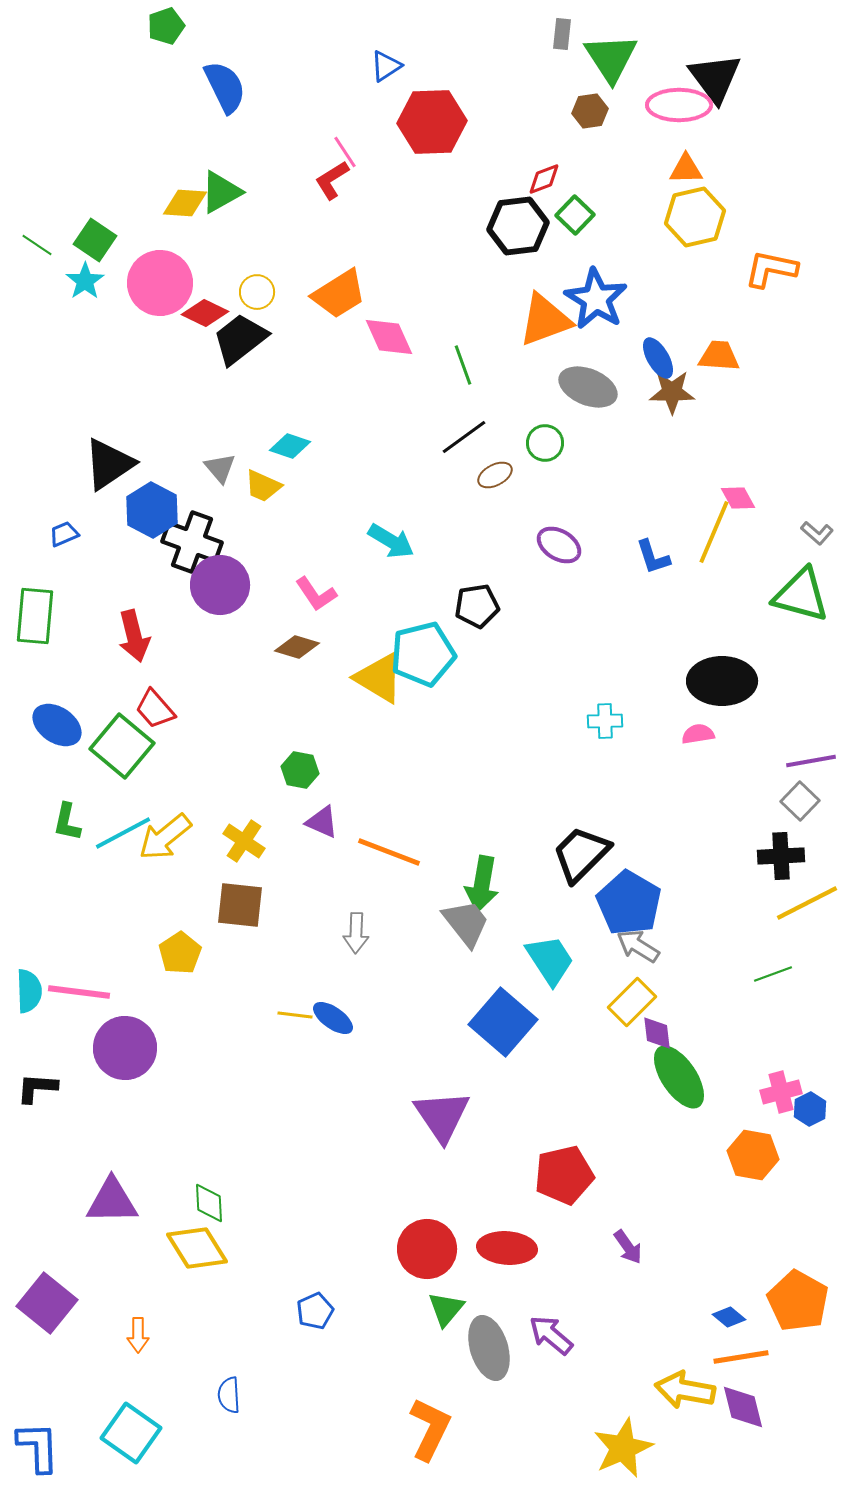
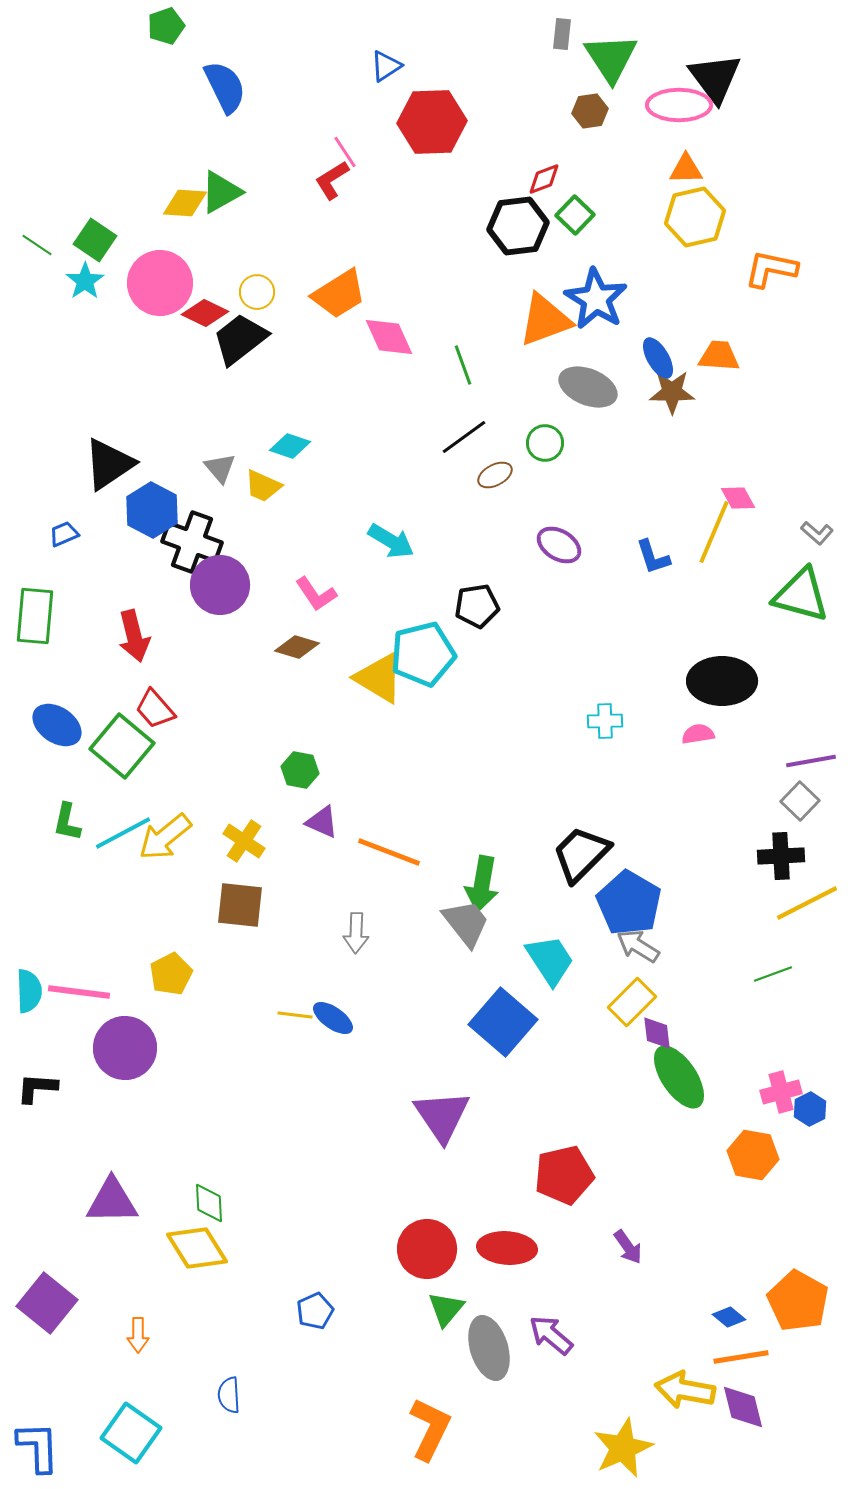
yellow pentagon at (180, 953): moved 9 px left, 21 px down; rotated 6 degrees clockwise
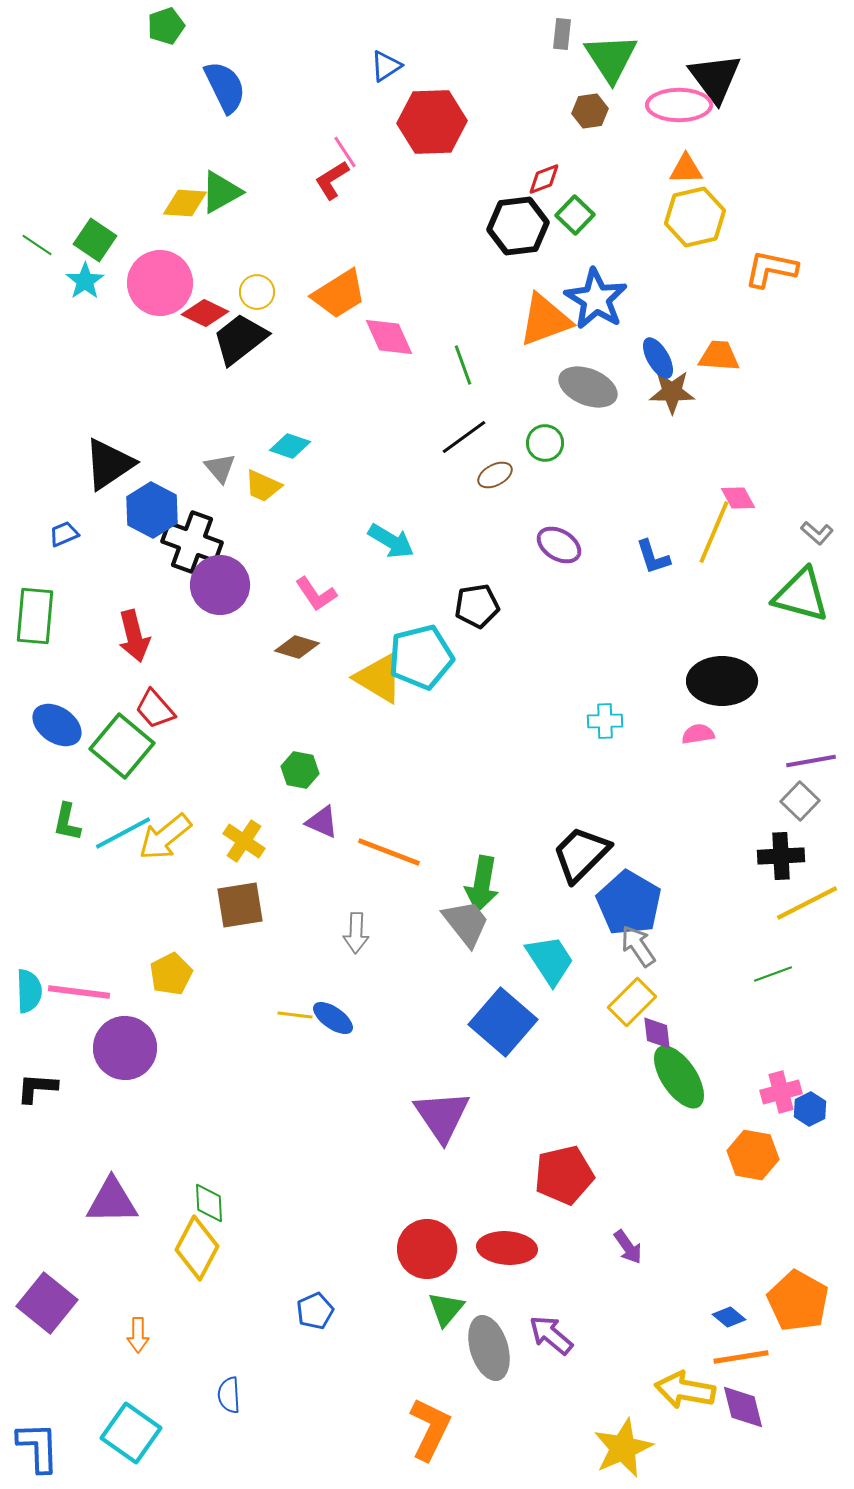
cyan pentagon at (423, 654): moved 2 px left, 3 px down
brown square at (240, 905): rotated 15 degrees counterclockwise
gray arrow at (638, 946): rotated 24 degrees clockwise
yellow diamond at (197, 1248): rotated 60 degrees clockwise
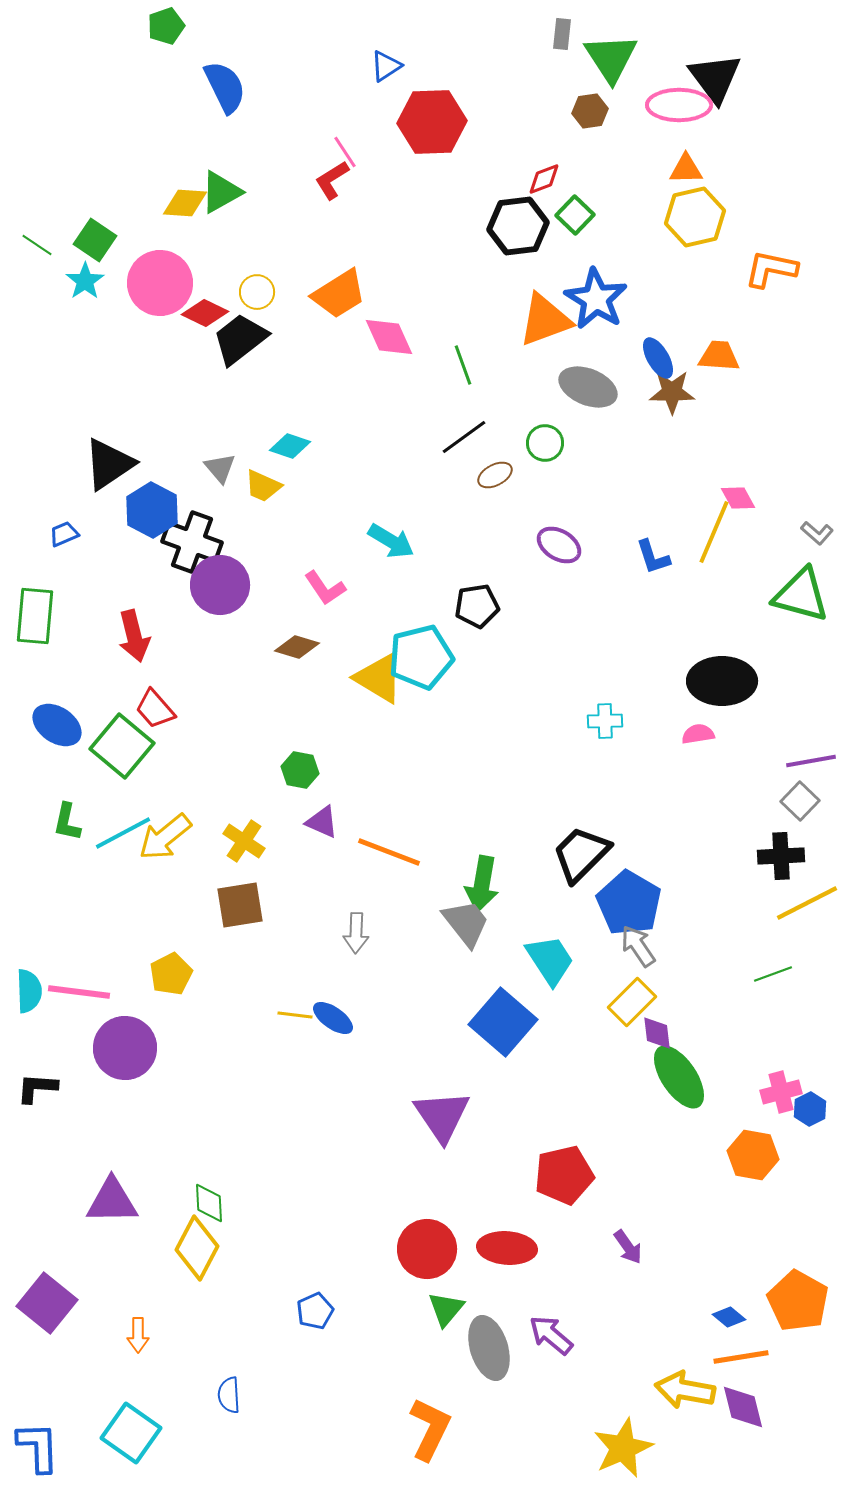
pink L-shape at (316, 594): moved 9 px right, 6 px up
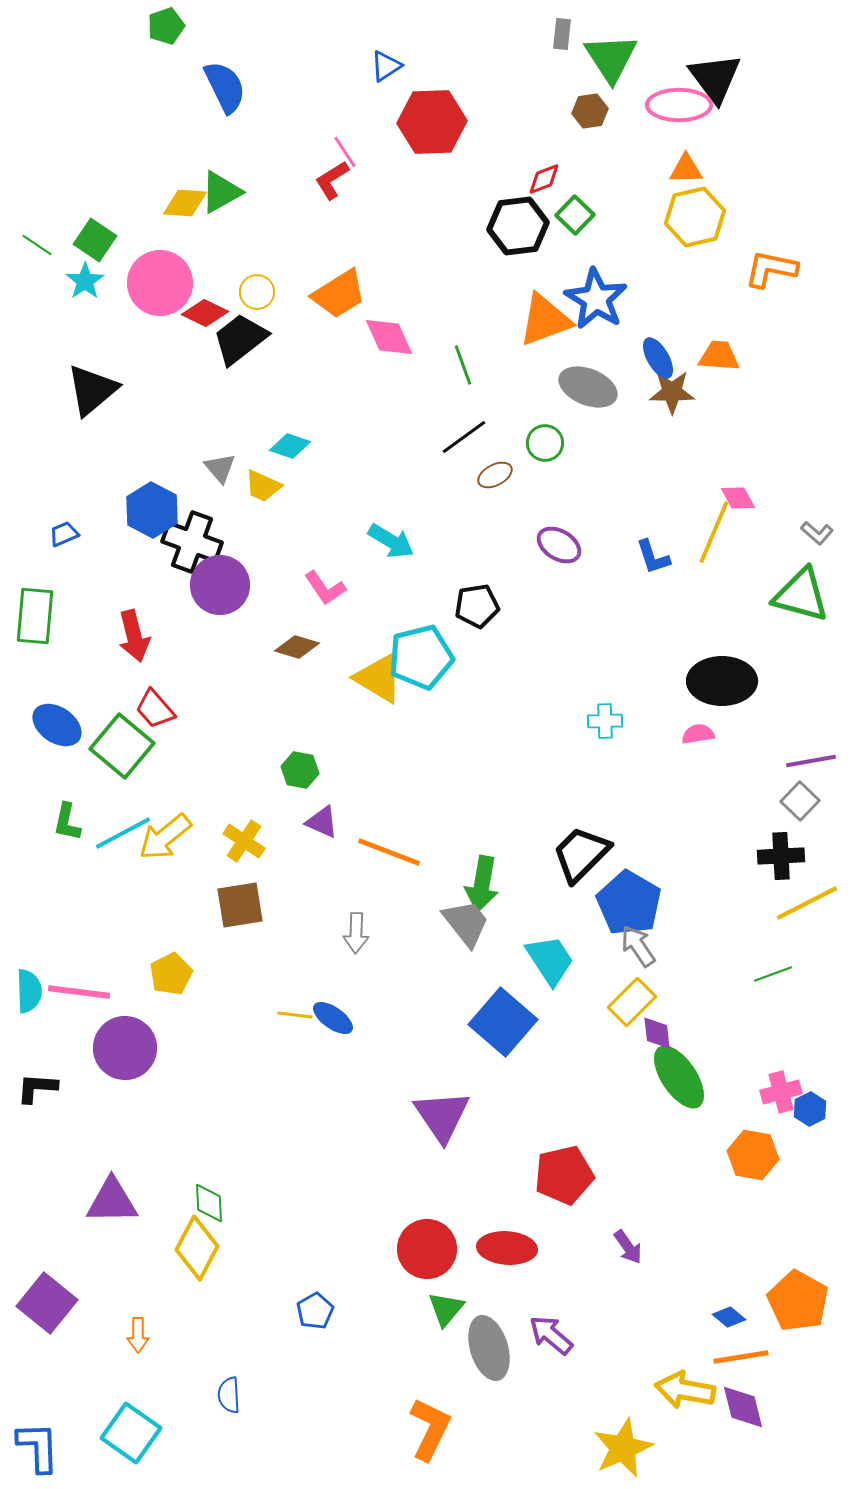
black triangle at (109, 464): moved 17 px left, 74 px up; rotated 6 degrees counterclockwise
blue pentagon at (315, 1311): rotated 6 degrees counterclockwise
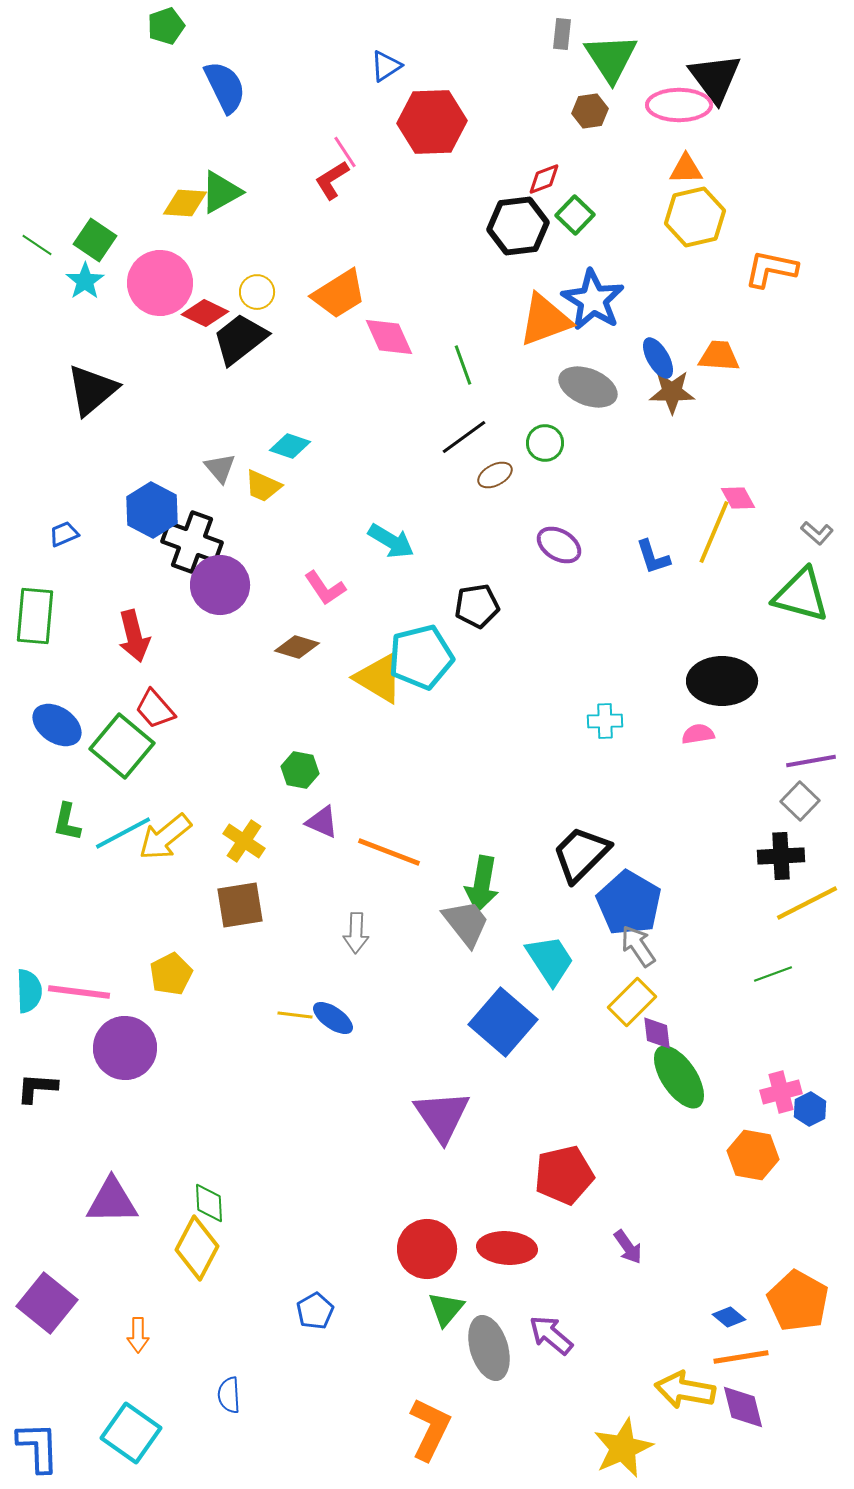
blue star at (596, 299): moved 3 px left, 1 px down
